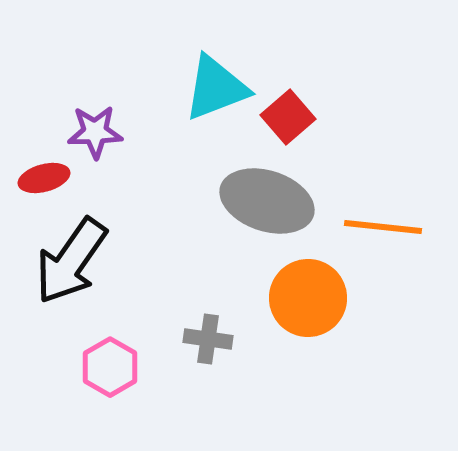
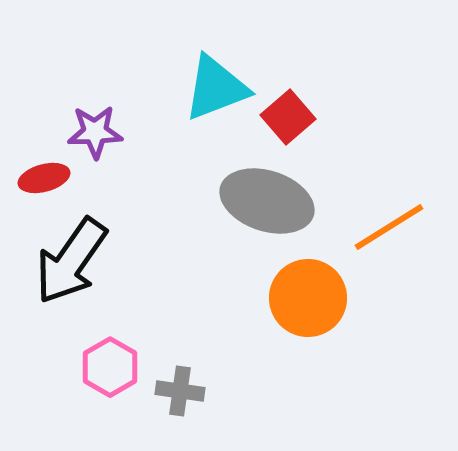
orange line: moved 6 px right; rotated 38 degrees counterclockwise
gray cross: moved 28 px left, 52 px down
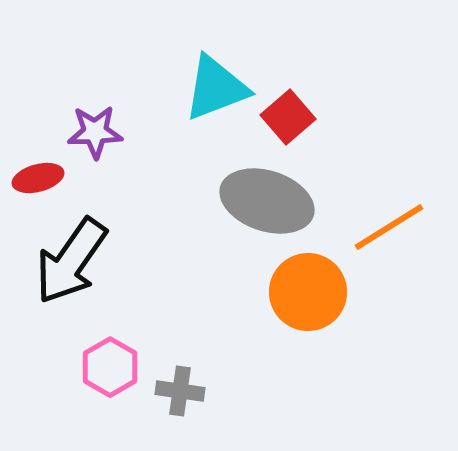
red ellipse: moved 6 px left
orange circle: moved 6 px up
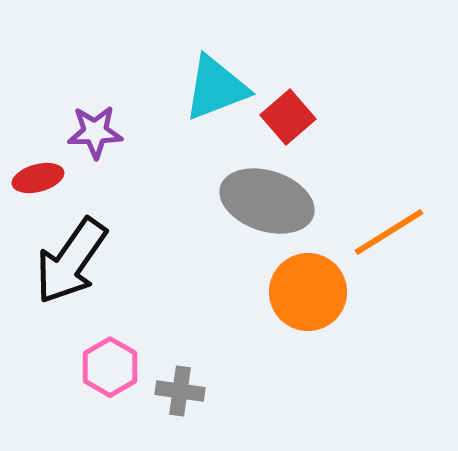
orange line: moved 5 px down
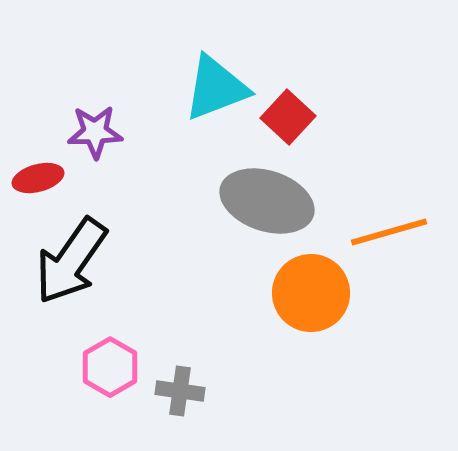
red square: rotated 6 degrees counterclockwise
orange line: rotated 16 degrees clockwise
orange circle: moved 3 px right, 1 px down
